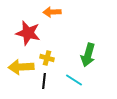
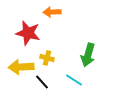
black line: moved 2 px left, 1 px down; rotated 49 degrees counterclockwise
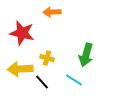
red star: moved 6 px left
green arrow: moved 2 px left
yellow arrow: moved 1 px left, 2 px down
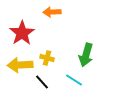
red star: rotated 25 degrees clockwise
yellow arrow: moved 4 px up
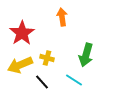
orange arrow: moved 10 px right, 5 px down; rotated 84 degrees clockwise
yellow arrow: rotated 20 degrees counterclockwise
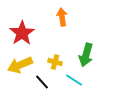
yellow cross: moved 8 px right, 4 px down
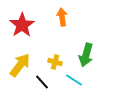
red star: moved 8 px up
yellow arrow: rotated 150 degrees clockwise
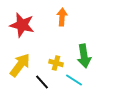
orange arrow: rotated 12 degrees clockwise
red star: rotated 25 degrees counterclockwise
green arrow: moved 2 px left, 1 px down; rotated 25 degrees counterclockwise
yellow cross: moved 1 px right, 1 px down
